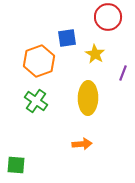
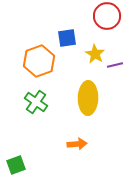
red circle: moved 1 px left, 1 px up
purple line: moved 8 px left, 8 px up; rotated 56 degrees clockwise
green cross: moved 1 px down
orange arrow: moved 5 px left
green square: rotated 24 degrees counterclockwise
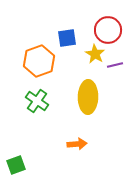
red circle: moved 1 px right, 14 px down
yellow ellipse: moved 1 px up
green cross: moved 1 px right, 1 px up
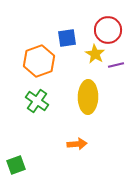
purple line: moved 1 px right
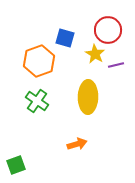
blue square: moved 2 px left; rotated 24 degrees clockwise
orange arrow: rotated 12 degrees counterclockwise
